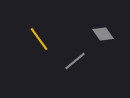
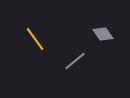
yellow line: moved 4 px left
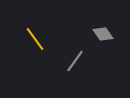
gray line: rotated 15 degrees counterclockwise
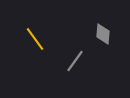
gray diamond: rotated 40 degrees clockwise
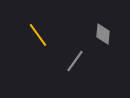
yellow line: moved 3 px right, 4 px up
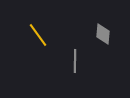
gray line: rotated 35 degrees counterclockwise
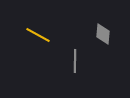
yellow line: rotated 25 degrees counterclockwise
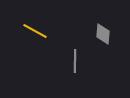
yellow line: moved 3 px left, 4 px up
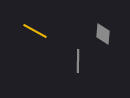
gray line: moved 3 px right
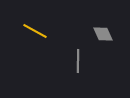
gray diamond: rotated 30 degrees counterclockwise
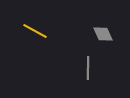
gray line: moved 10 px right, 7 px down
